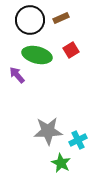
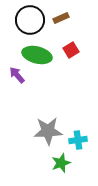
cyan cross: rotated 18 degrees clockwise
green star: rotated 24 degrees clockwise
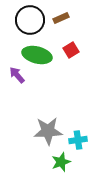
green star: moved 1 px up
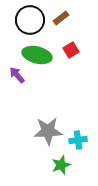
brown rectangle: rotated 14 degrees counterclockwise
green star: moved 3 px down
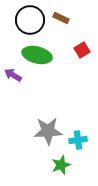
brown rectangle: rotated 63 degrees clockwise
red square: moved 11 px right
purple arrow: moved 4 px left; rotated 18 degrees counterclockwise
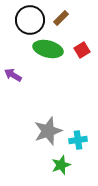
brown rectangle: rotated 70 degrees counterclockwise
green ellipse: moved 11 px right, 6 px up
gray star: rotated 16 degrees counterclockwise
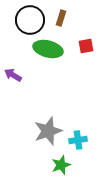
brown rectangle: rotated 28 degrees counterclockwise
red square: moved 4 px right, 4 px up; rotated 21 degrees clockwise
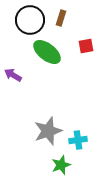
green ellipse: moved 1 px left, 3 px down; rotated 24 degrees clockwise
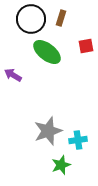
black circle: moved 1 px right, 1 px up
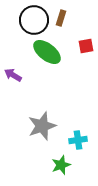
black circle: moved 3 px right, 1 px down
gray star: moved 6 px left, 5 px up
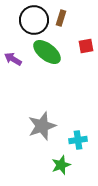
purple arrow: moved 16 px up
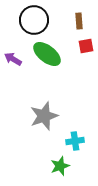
brown rectangle: moved 18 px right, 3 px down; rotated 21 degrees counterclockwise
green ellipse: moved 2 px down
gray star: moved 2 px right, 10 px up
cyan cross: moved 3 px left, 1 px down
green star: moved 1 px left, 1 px down
